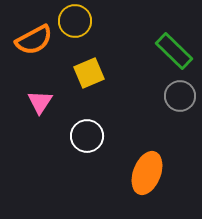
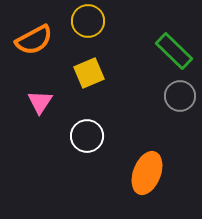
yellow circle: moved 13 px right
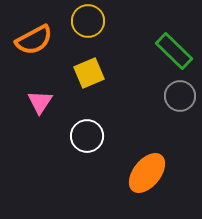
orange ellipse: rotated 18 degrees clockwise
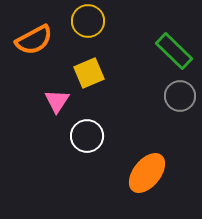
pink triangle: moved 17 px right, 1 px up
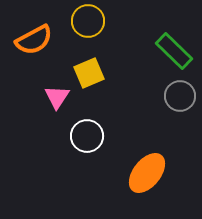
pink triangle: moved 4 px up
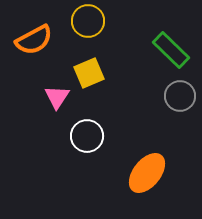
green rectangle: moved 3 px left, 1 px up
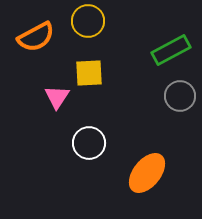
orange semicircle: moved 2 px right, 3 px up
green rectangle: rotated 72 degrees counterclockwise
yellow square: rotated 20 degrees clockwise
white circle: moved 2 px right, 7 px down
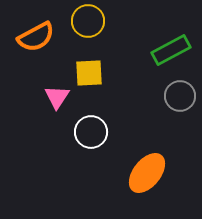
white circle: moved 2 px right, 11 px up
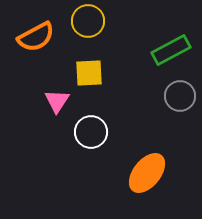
pink triangle: moved 4 px down
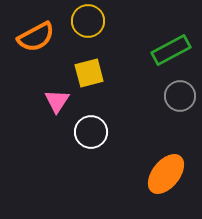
yellow square: rotated 12 degrees counterclockwise
orange ellipse: moved 19 px right, 1 px down
